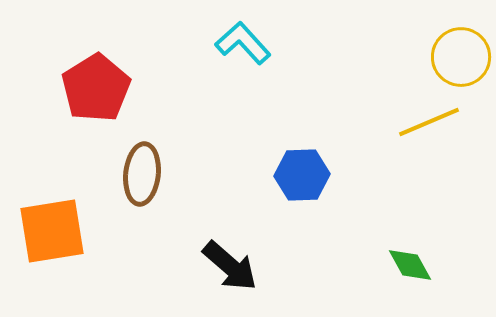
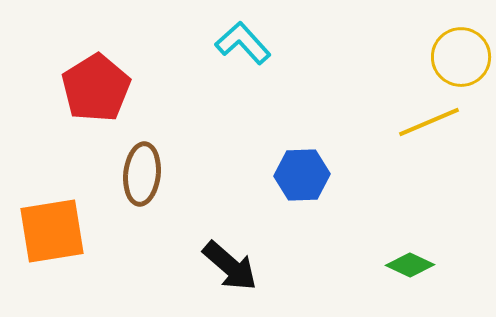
green diamond: rotated 36 degrees counterclockwise
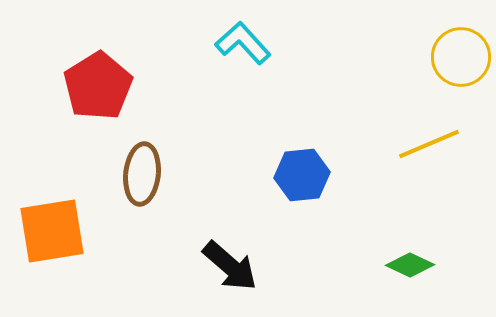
red pentagon: moved 2 px right, 2 px up
yellow line: moved 22 px down
blue hexagon: rotated 4 degrees counterclockwise
